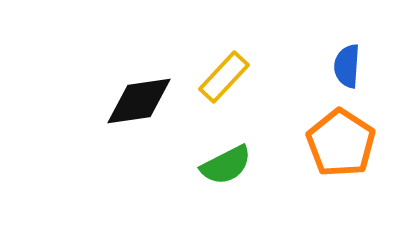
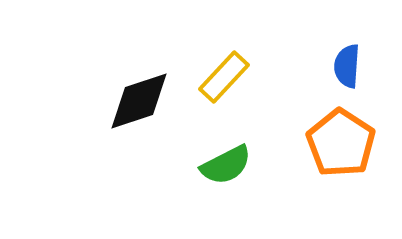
black diamond: rotated 10 degrees counterclockwise
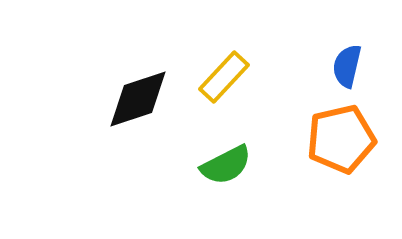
blue semicircle: rotated 9 degrees clockwise
black diamond: moved 1 px left, 2 px up
orange pentagon: moved 4 px up; rotated 26 degrees clockwise
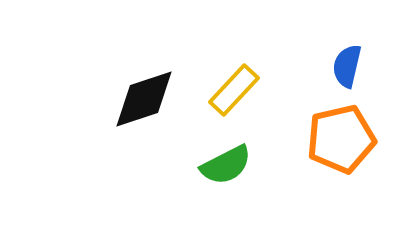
yellow rectangle: moved 10 px right, 13 px down
black diamond: moved 6 px right
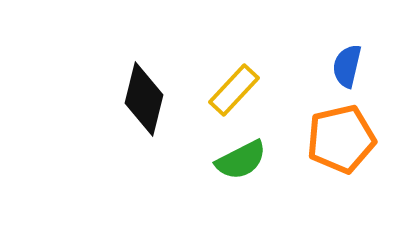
black diamond: rotated 58 degrees counterclockwise
green semicircle: moved 15 px right, 5 px up
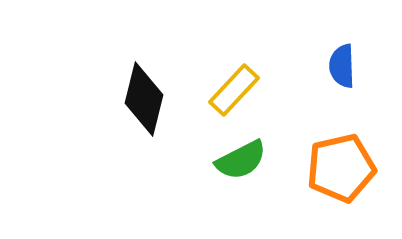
blue semicircle: moved 5 px left; rotated 15 degrees counterclockwise
orange pentagon: moved 29 px down
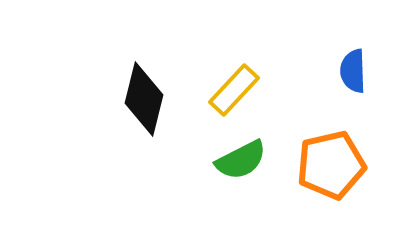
blue semicircle: moved 11 px right, 5 px down
orange pentagon: moved 10 px left, 3 px up
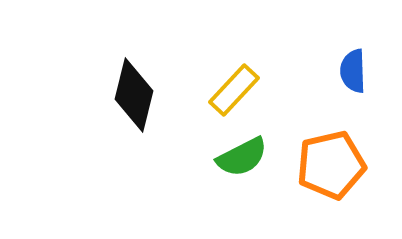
black diamond: moved 10 px left, 4 px up
green semicircle: moved 1 px right, 3 px up
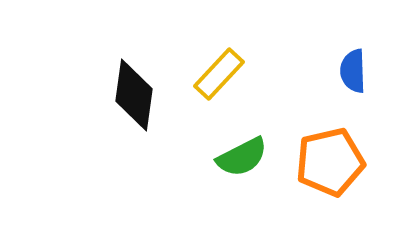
yellow rectangle: moved 15 px left, 16 px up
black diamond: rotated 6 degrees counterclockwise
orange pentagon: moved 1 px left, 3 px up
